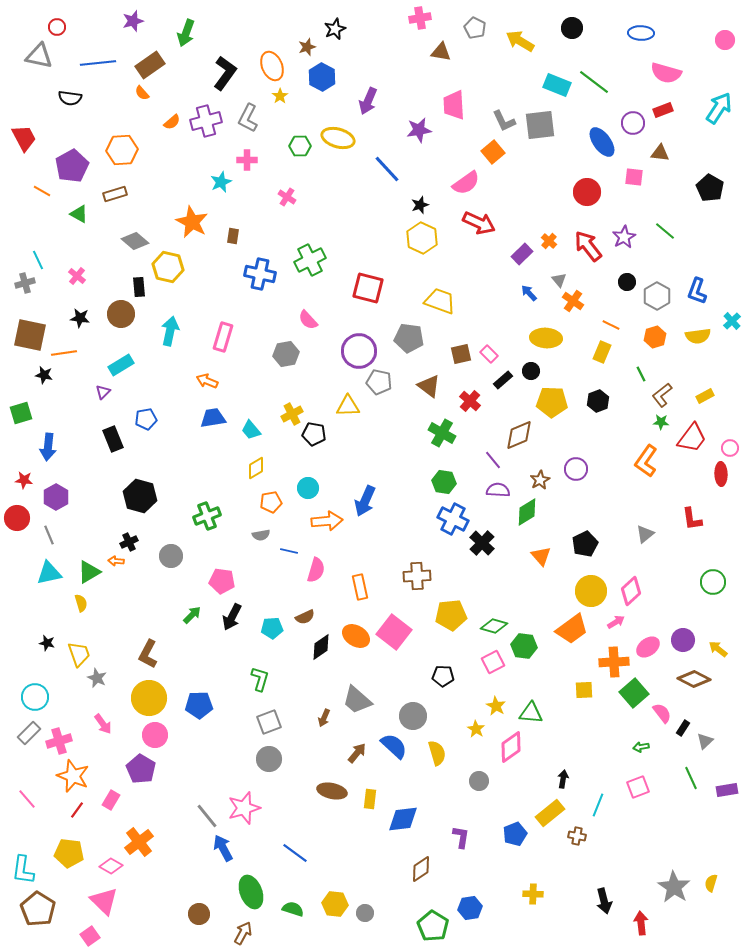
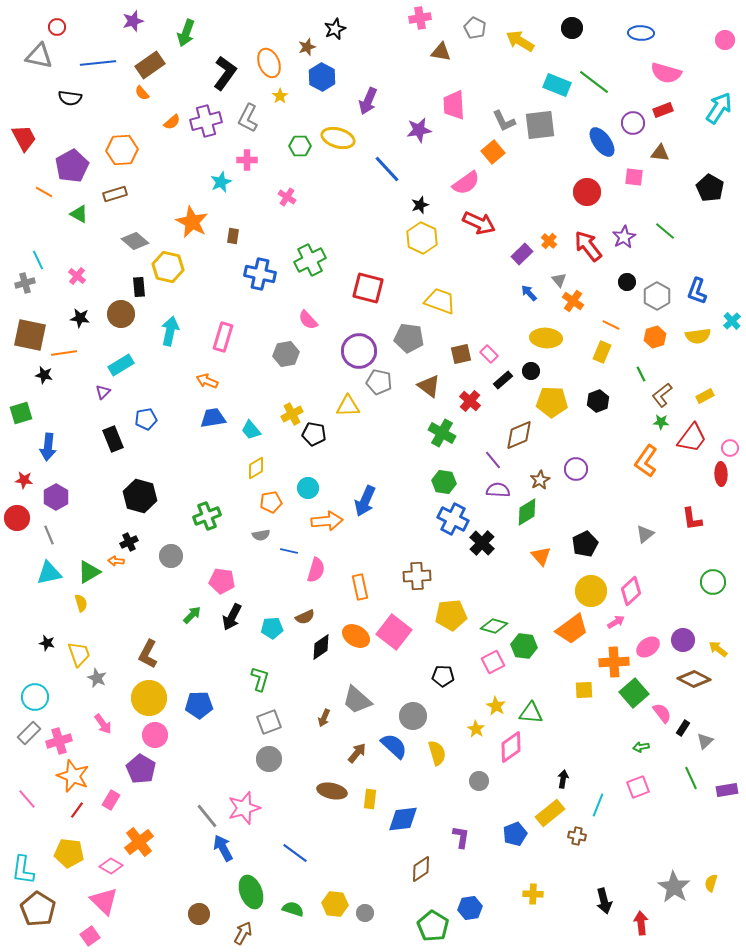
orange ellipse at (272, 66): moved 3 px left, 3 px up
orange line at (42, 191): moved 2 px right, 1 px down
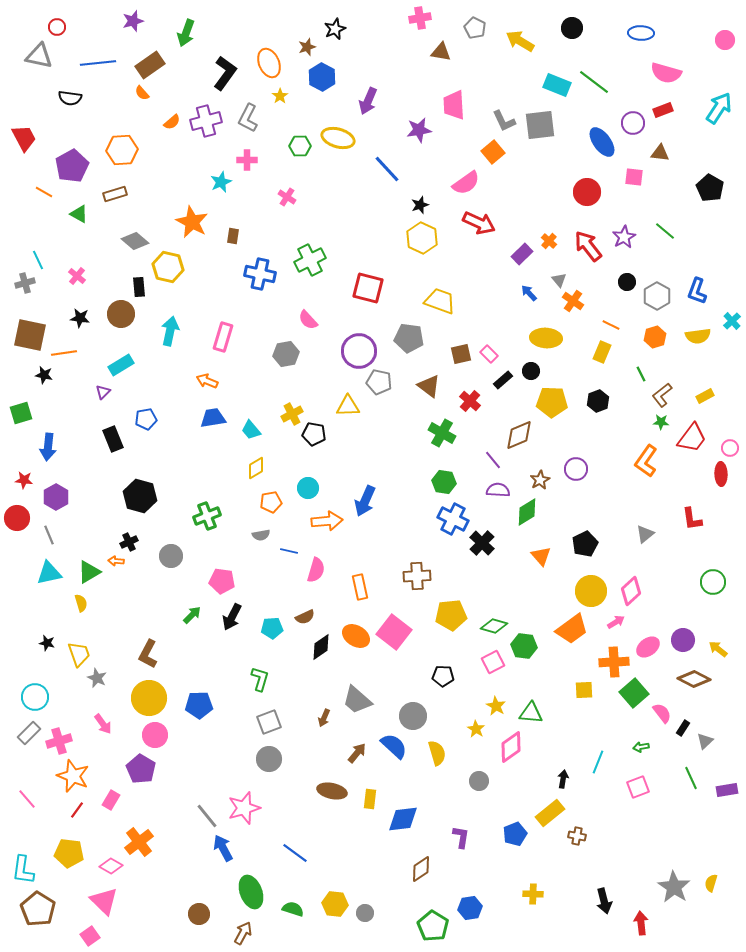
cyan line at (598, 805): moved 43 px up
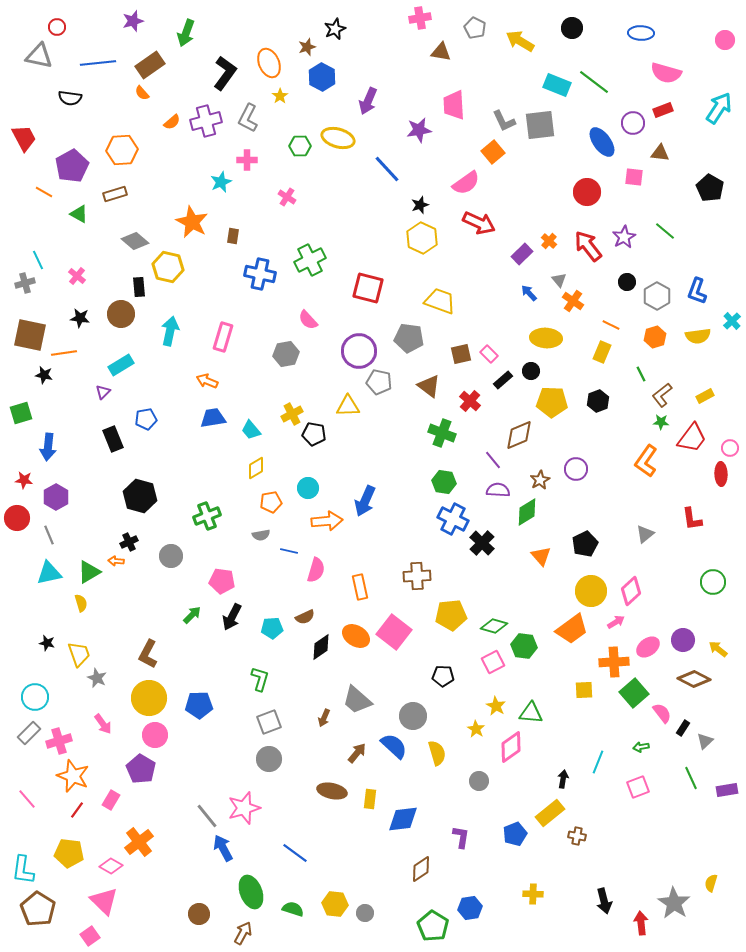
green cross at (442, 433): rotated 8 degrees counterclockwise
gray star at (674, 887): moved 16 px down
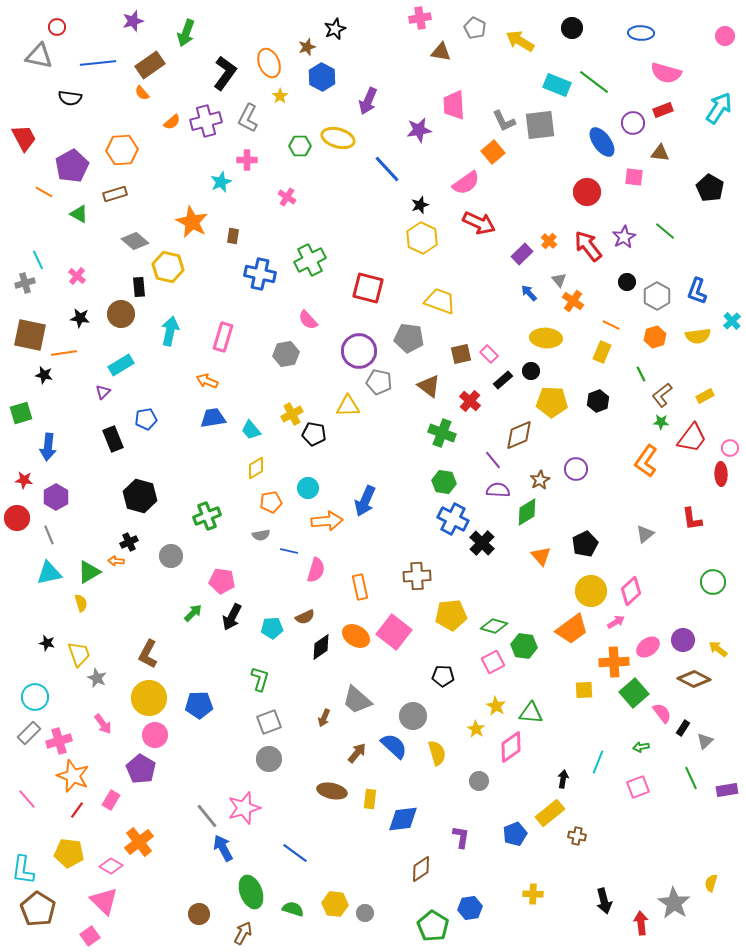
pink circle at (725, 40): moved 4 px up
green arrow at (192, 615): moved 1 px right, 2 px up
